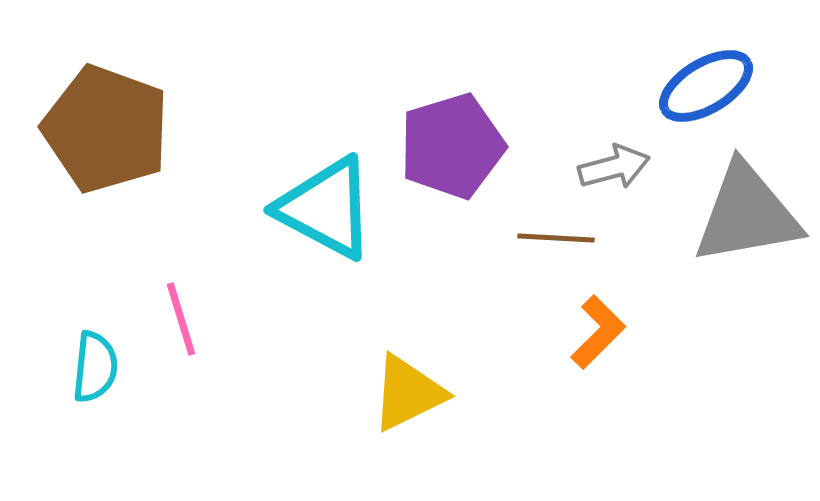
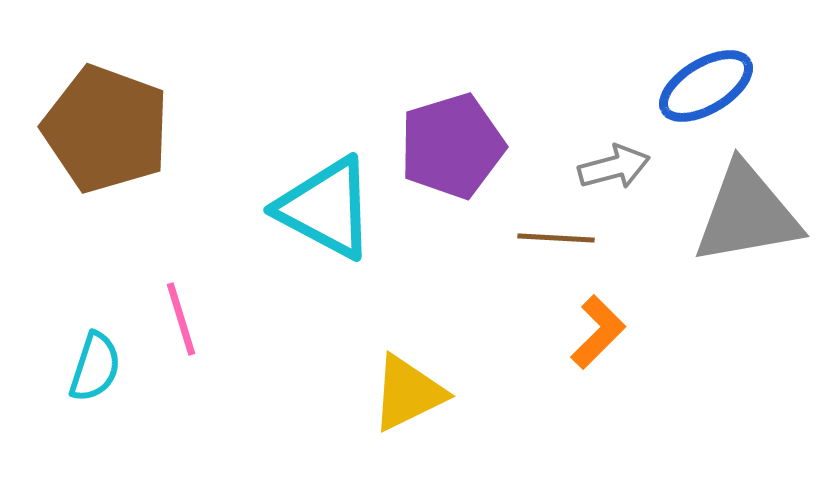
cyan semicircle: rotated 12 degrees clockwise
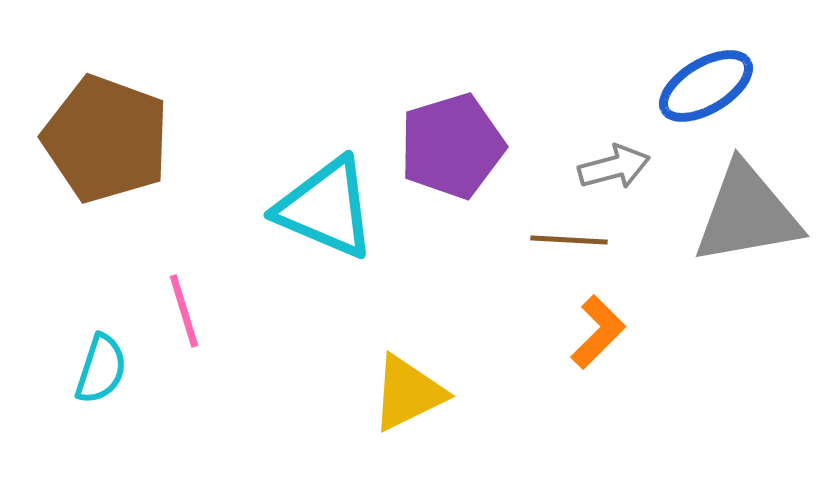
brown pentagon: moved 10 px down
cyan triangle: rotated 5 degrees counterclockwise
brown line: moved 13 px right, 2 px down
pink line: moved 3 px right, 8 px up
cyan semicircle: moved 6 px right, 2 px down
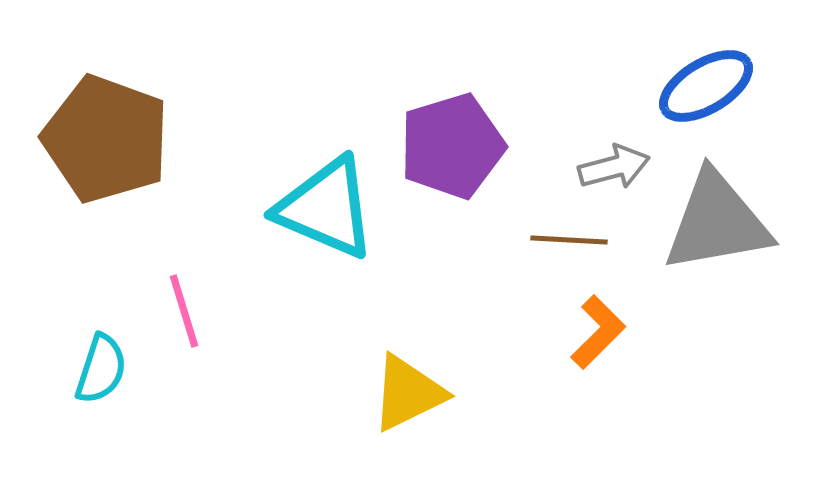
gray triangle: moved 30 px left, 8 px down
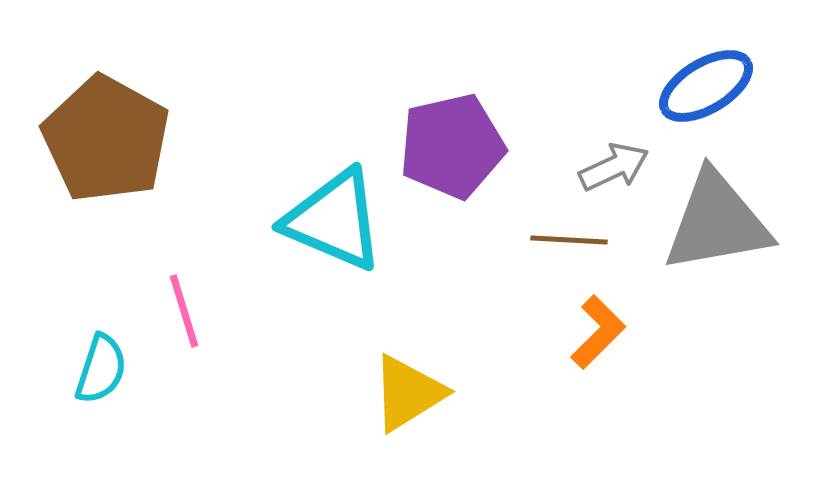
brown pentagon: rotated 9 degrees clockwise
purple pentagon: rotated 4 degrees clockwise
gray arrow: rotated 10 degrees counterclockwise
cyan triangle: moved 8 px right, 12 px down
yellow triangle: rotated 6 degrees counterclockwise
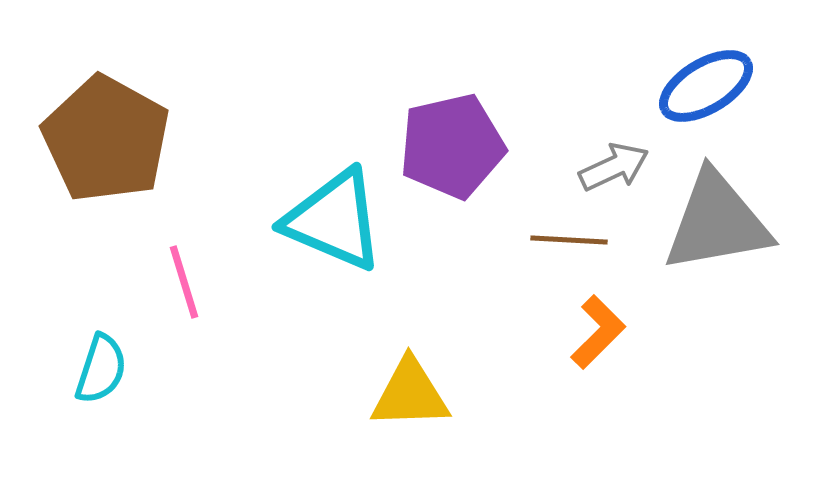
pink line: moved 29 px up
yellow triangle: moved 2 px right, 1 px down; rotated 30 degrees clockwise
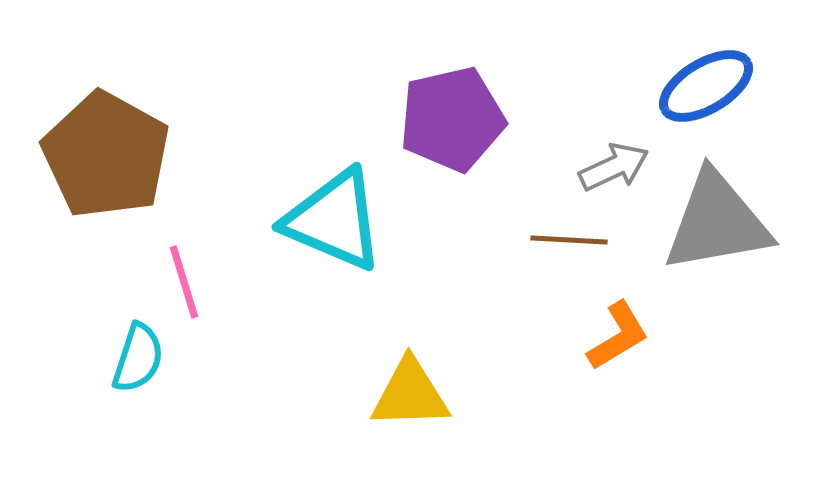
brown pentagon: moved 16 px down
purple pentagon: moved 27 px up
orange L-shape: moved 20 px right, 4 px down; rotated 14 degrees clockwise
cyan semicircle: moved 37 px right, 11 px up
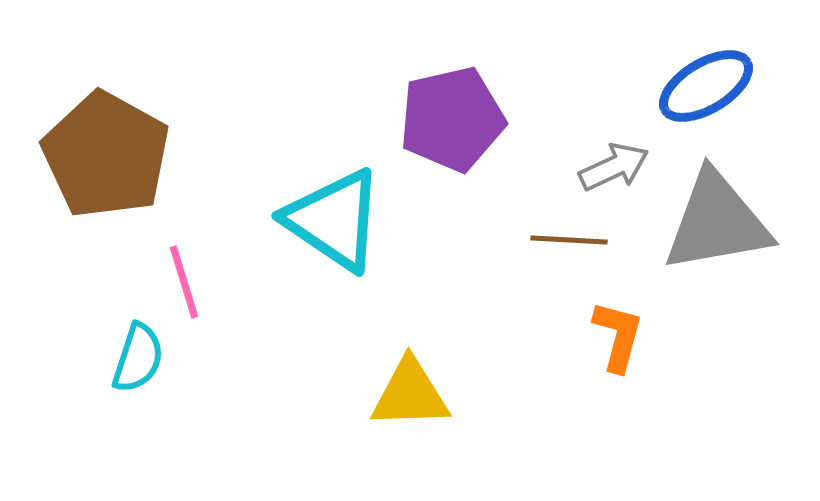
cyan triangle: rotated 11 degrees clockwise
orange L-shape: rotated 44 degrees counterclockwise
